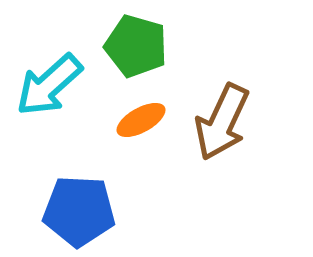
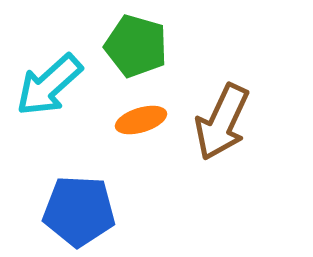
orange ellipse: rotated 12 degrees clockwise
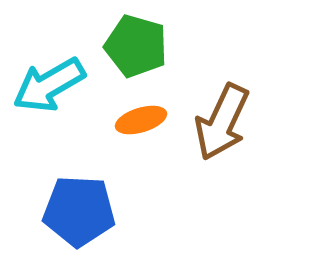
cyan arrow: rotated 12 degrees clockwise
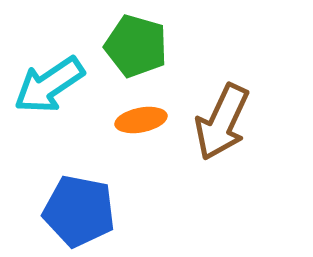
cyan arrow: rotated 4 degrees counterclockwise
orange ellipse: rotated 6 degrees clockwise
blue pentagon: rotated 8 degrees clockwise
